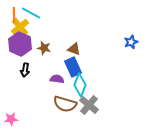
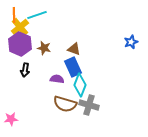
cyan line: moved 6 px right, 2 px down; rotated 48 degrees counterclockwise
gray cross: rotated 24 degrees counterclockwise
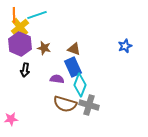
blue star: moved 6 px left, 4 px down
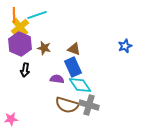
cyan diamond: rotated 55 degrees counterclockwise
brown semicircle: moved 2 px right, 1 px down
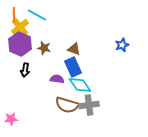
cyan line: rotated 48 degrees clockwise
blue star: moved 3 px left, 1 px up
gray cross: rotated 24 degrees counterclockwise
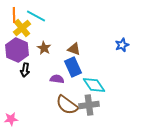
cyan line: moved 1 px left, 1 px down
yellow cross: moved 2 px right, 1 px down
purple hexagon: moved 3 px left, 6 px down
brown star: rotated 16 degrees clockwise
cyan diamond: moved 14 px right
brown semicircle: rotated 20 degrees clockwise
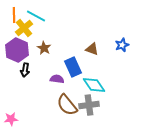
yellow cross: moved 2 px right
brown triangle: moved 18 px right
brown semicircle: rotated 15 degrees clockwise
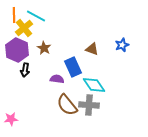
gray cross: rotated 12 degrees clockwise
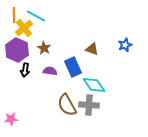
blue star: moved 3 px right
purple semicircle: moved 7 px left, 8 px up
brown semicircle: rotated 10 degrees clockwise
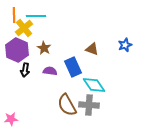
cyan line: rotated 30 degrees counterclockwise
